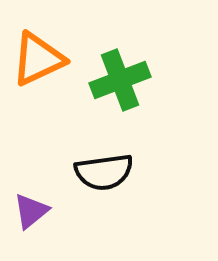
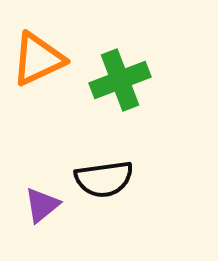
black semicircle: moved 7 px down
purple triangle: moved 11 px right, 6 px up
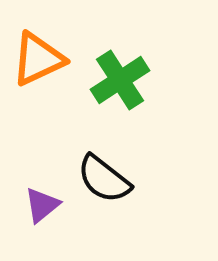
green cross: rotated 12 degrees counterclockwise
black semicircle: rotated 46 degrees clockwise
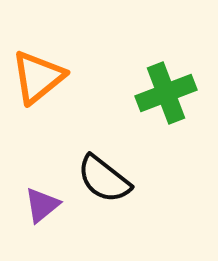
orange triangle: moved 18 px down; rotated 14 degrees counterclockwise
green cross: moved 46 px right, 13 px down; rotated 12 degrees clockwise
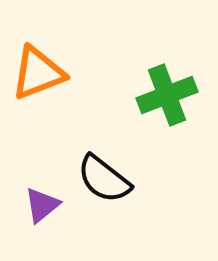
orange triangle: moved 4 px up; rotated 18 degrees clockwise
green cross: moved 1 px right, 2 px down
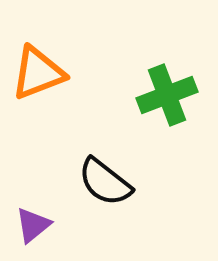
black semicircle: moved 1 px right, 3 px down
purple triangle: moved 9 px left, 20 px down
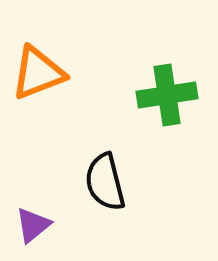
green cross: rotated 12 degrees clockwise
black semicircle: rotated 38 degrees clockwise
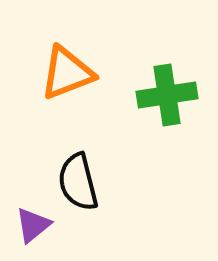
orange triangle: moved 29 px right
black semicircle: moved 27 px left
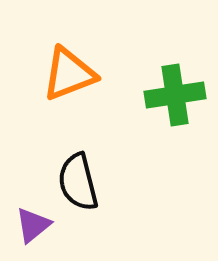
orange triangle: moved 2 px right, 1 px down
green cross: moved 8 px right
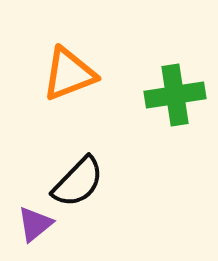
black semicircle: rotated 122 degrees counterclockwise
purple triangle: moved 2 px right, 1 px up
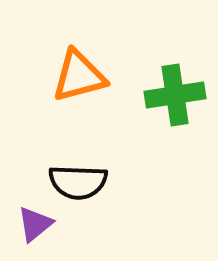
orange triangle: moved 10 px right, 2 px down; rotated 6 degrees clockwise
black semicircle: rotated 48 degrees clockwise
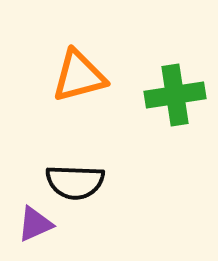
black semicircle: moved 3 px left
purple triangle: rotated 15 degrees clockwise
